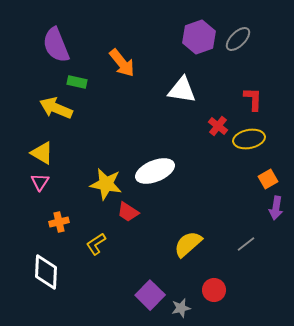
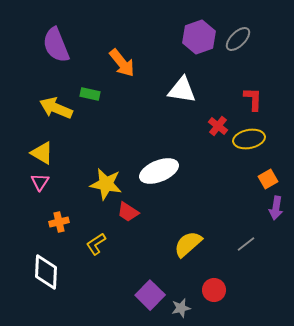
green rectangle: moved 13 px right, 12 px down
white ellipse: moved 4 px right
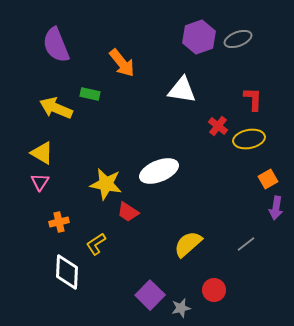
gray ellipse: rotated 24 degrees clockwise
white diamond: moved 21 px right
